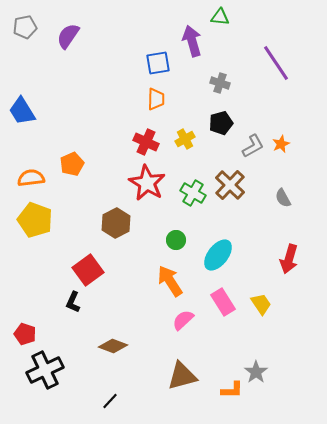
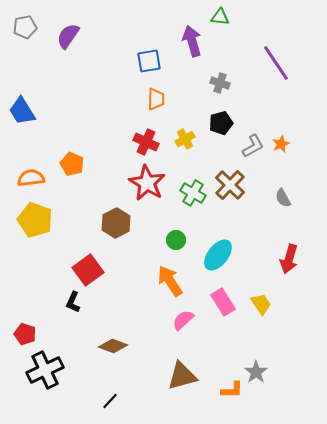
blue square: moved 9 px left, 2 px up
orange pentagon: rotated 25 degrees counterclockwise
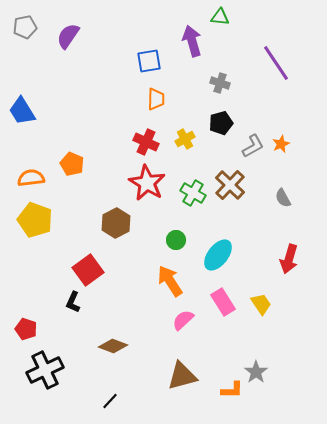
red pentagon: moved 1 px right, 5 px up
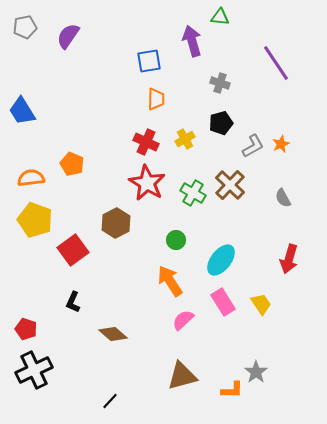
cyan ellipse: moved 3 px right, 5 px down
red square: moved 15 px left, 20 px up
brown diamond: moved 12 px up; rotated 20 degrees clockwise
black cross: moved 11 px left
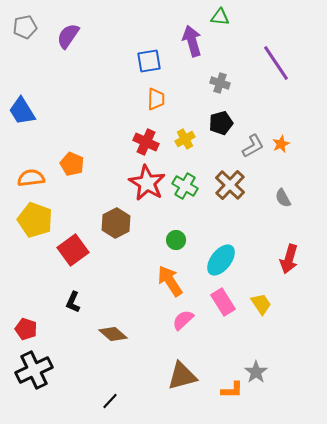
green cross: moved 8 px left, 7 px up
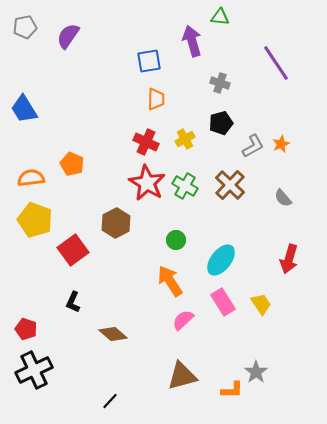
blue trapezoid: moved 2 px right, 2 px up
gray semicircle: rotated 12 degrees counterclockwise
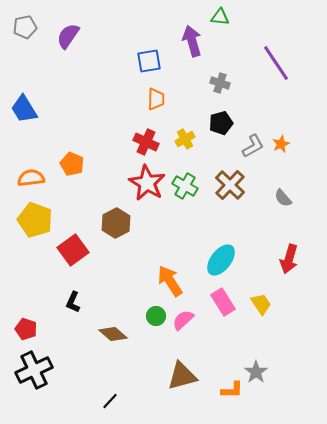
green circle: moved 20 px left, 76 px down
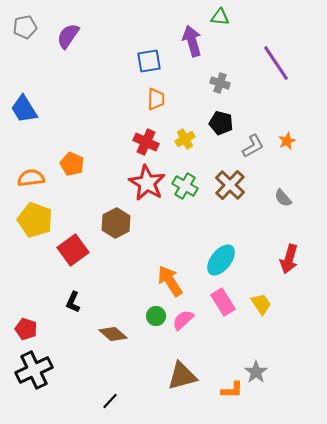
black pentagon: rotated 30 degrees clockwise
orange star: moved 6 px right, 3 px up
